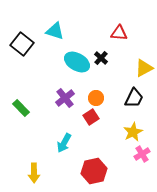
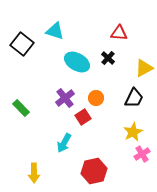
black cross: moved 7 px right
red square: moved 8 px left
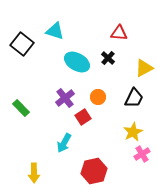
orange circle: moved 2 px right, 1 px up
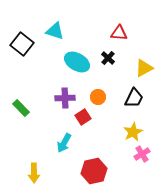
purple cross: rotated 36 degrees clockwise
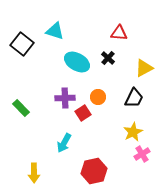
red square: moved 4 px up
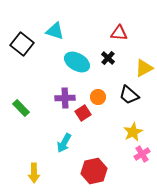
black trapezoid: moved 5 px left, 3 px up; rotated 105 degrees clockwise
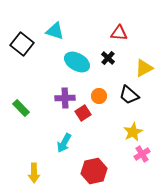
orange circle: moved 1 px right, 1 px up
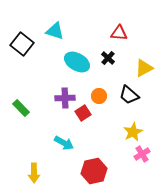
cyan arrow: rotated 90 degrees counterclockwise
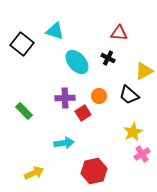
black cross: rotated 16 degrees counterclockwise
cyan ellipse: rotated 20 degrees clockwise
yellow triangle: moved 3 px down
green rectangle: moved 3 px right, 3 px down
cyan arrow: rotated 36 degrees counterclockwise
yellow arrow: rotated 114 degrees counterclockwise
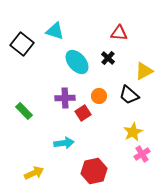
black cross: rotated 16 degrees clockwise
